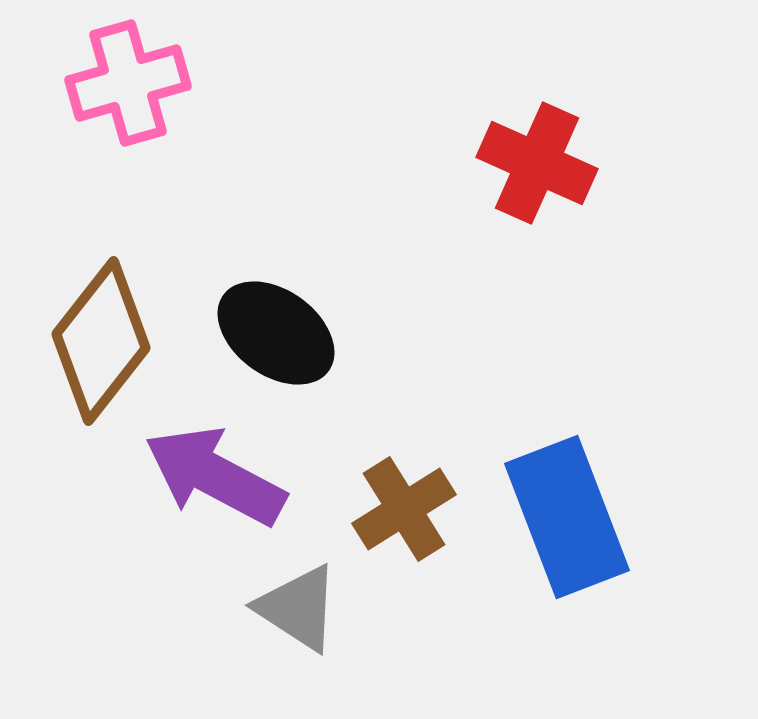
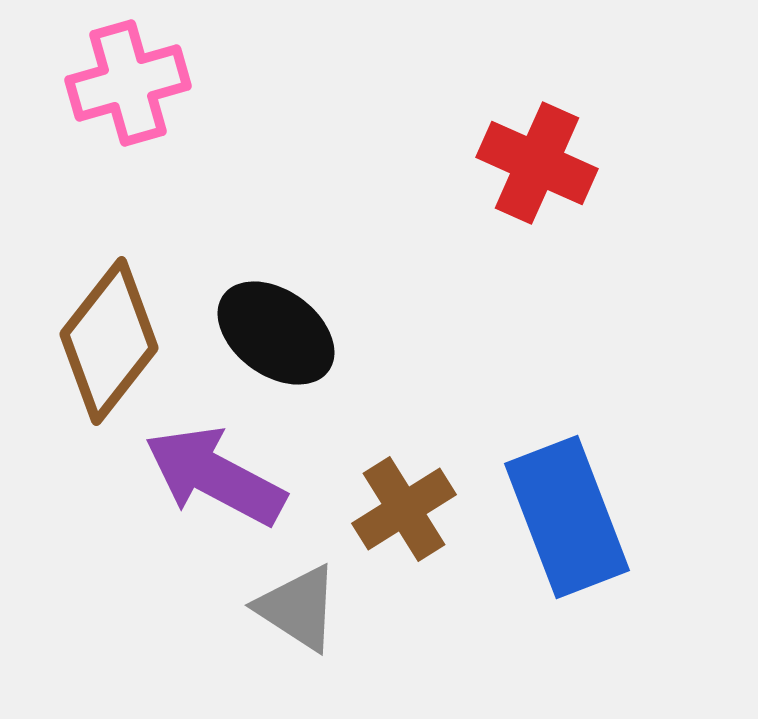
brown diamond: moved 8 px right
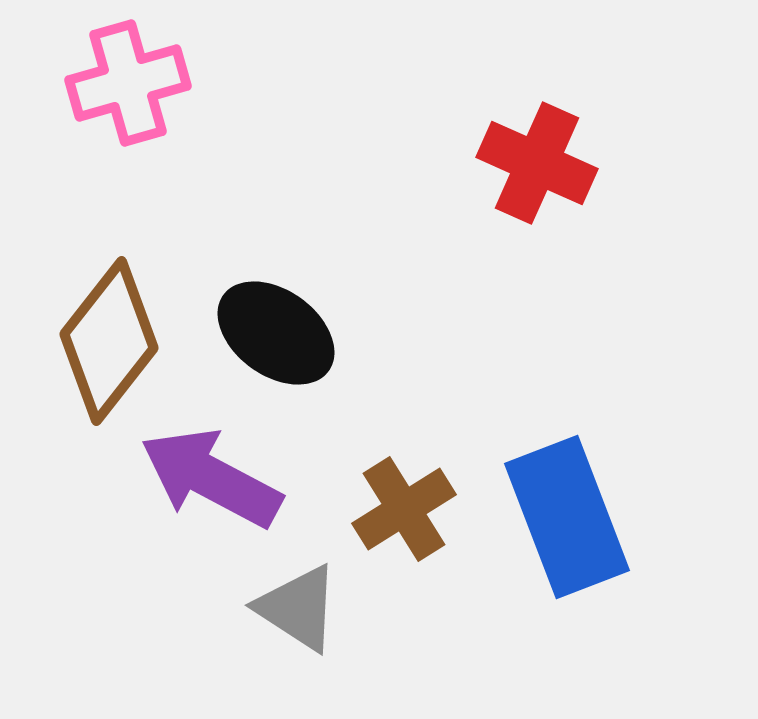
purple arrow: moved 4 px left, 2 px down
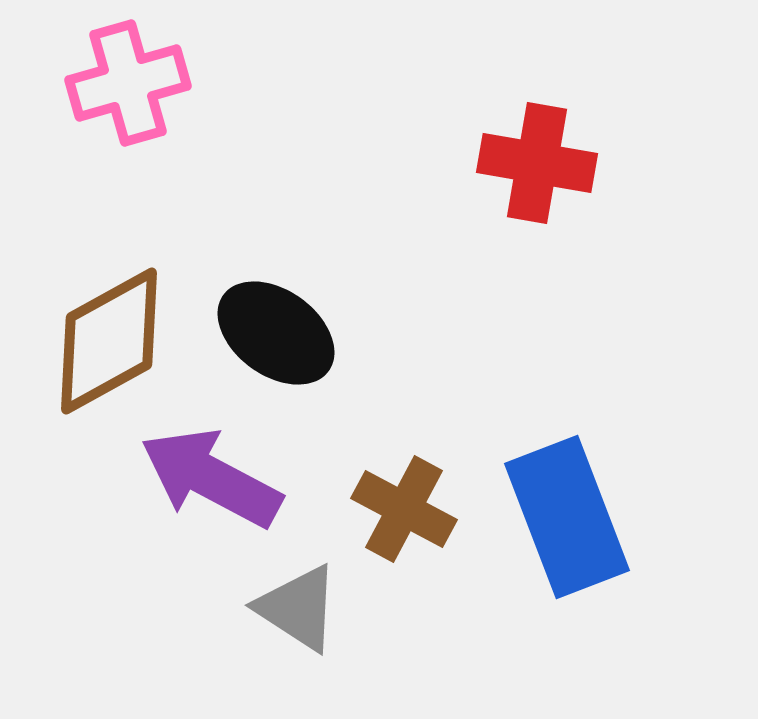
red cross: rotated 14 degrees counterclockwise
brown diamond: rotated 23 degrees clockwise
brown cross: rotated 30 degrees counterclockwise
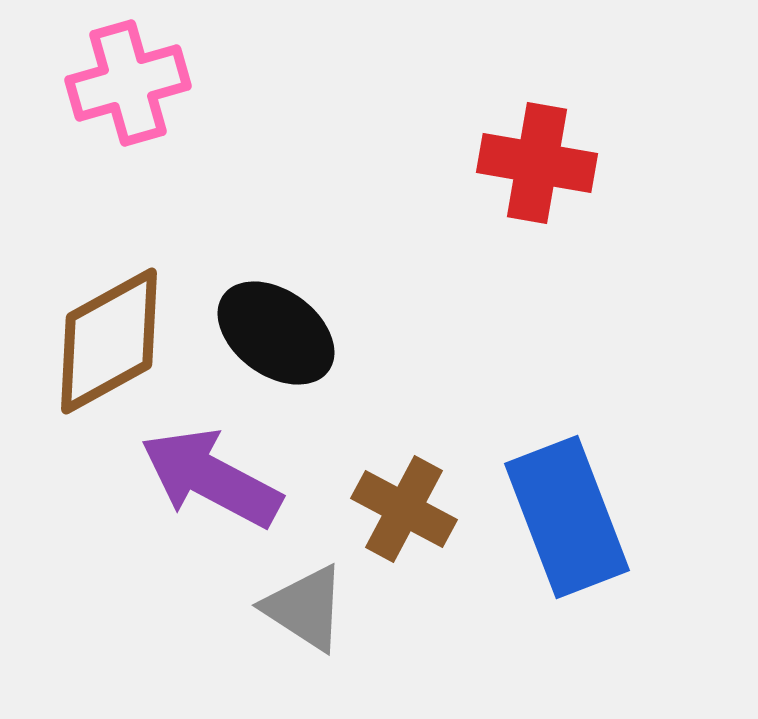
gray triangle: moved 7 px right
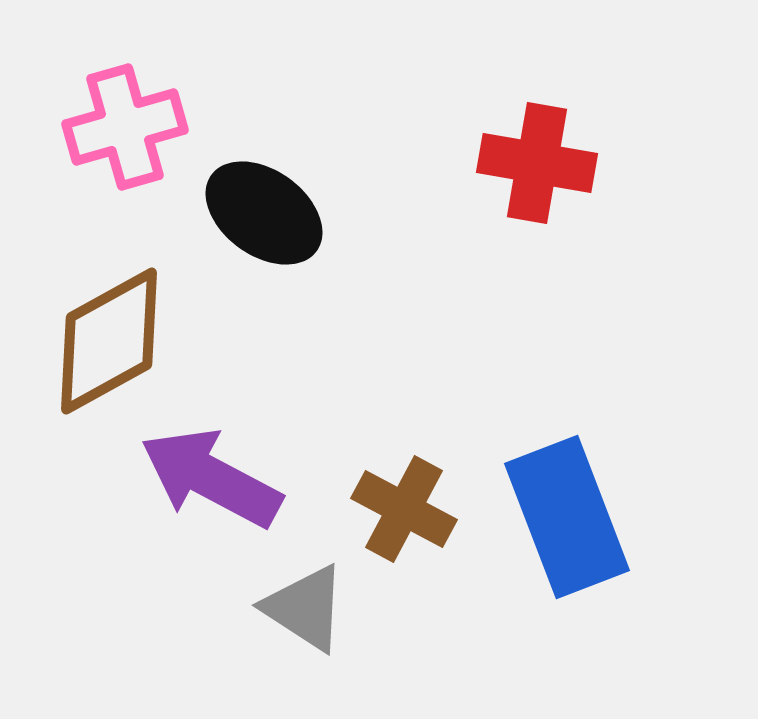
pink cross: moved 3 px left, 44 px down
black ellipse: moved 12 px left, 120 px up
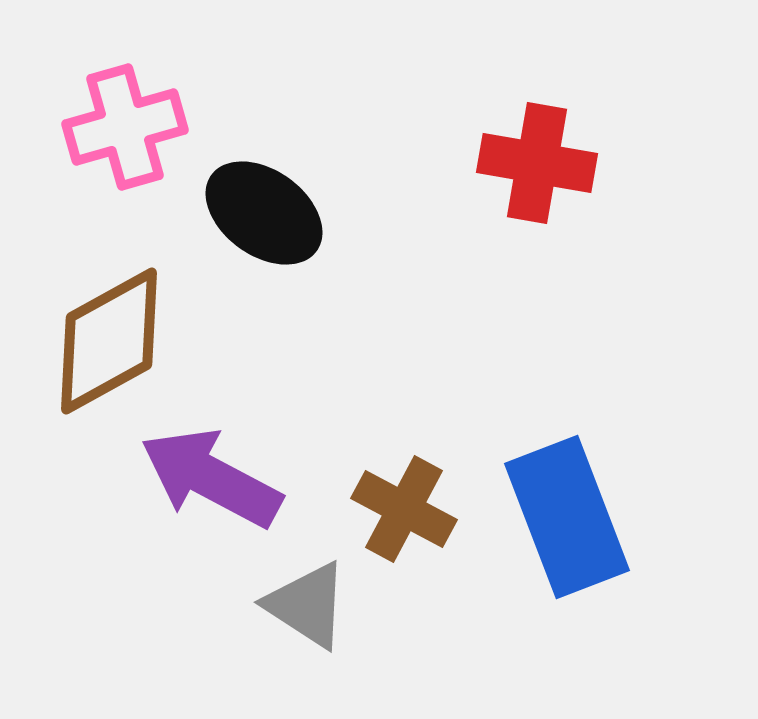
gray triangle: moved 2 px right, 3 px up
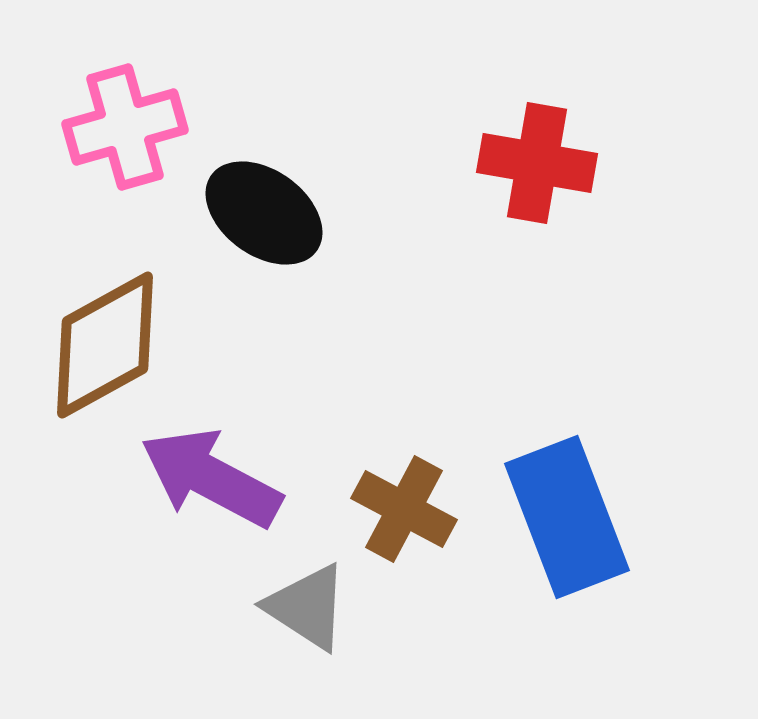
brown diamond: moved 4 px left, 4 px down
gray triangle: moved 2 px down
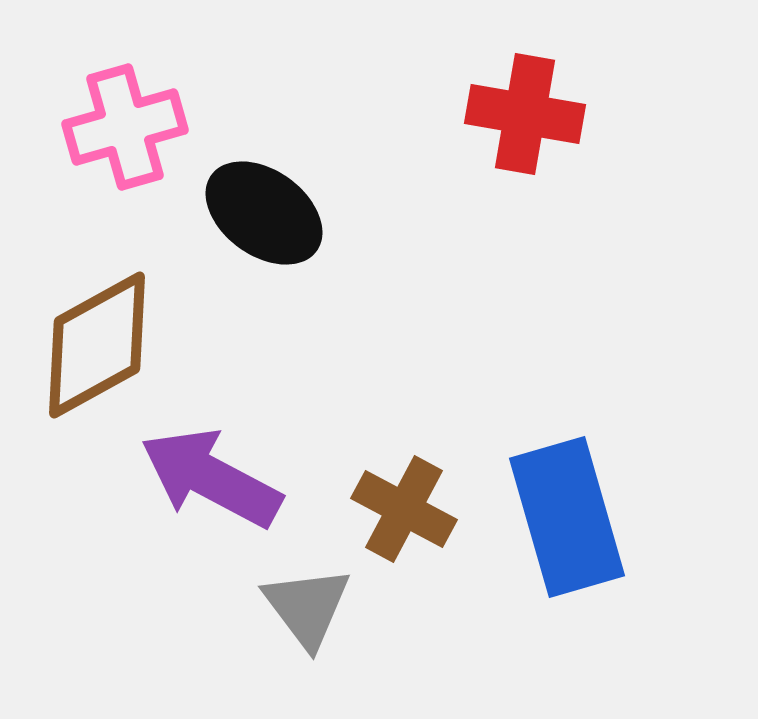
red cross: moved 12 px left, 49 px up
brown diamond: moved 8 px left
blue rectangle: rotated 5 degrees clockwise
gray triangle: rotated 20 degrees clockwise
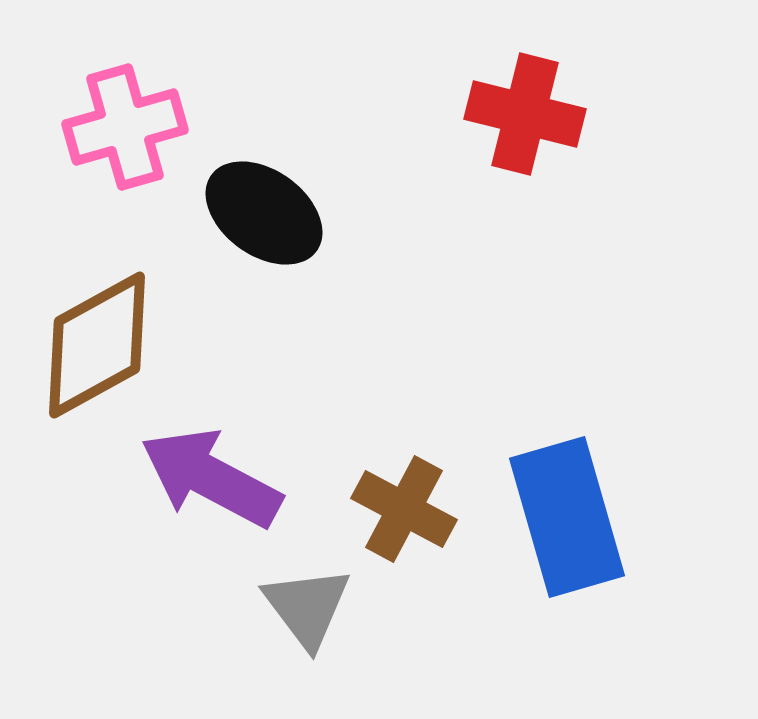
red cross: rotated 4 degrees clockwise
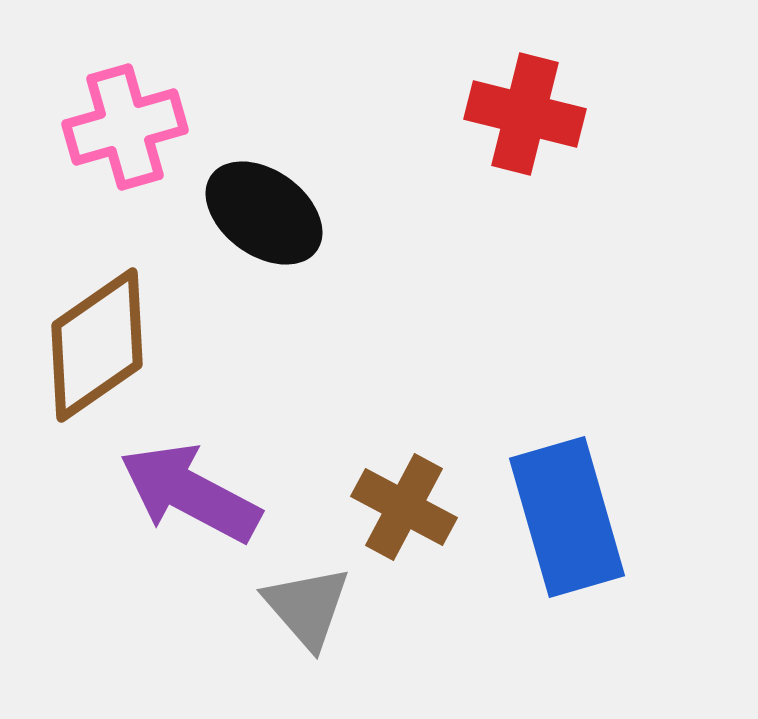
brown diamond: rotated 6 degrees counterclockwise
purple arrow: moved 21 px left, 15 px down
brown cross: moved 2 px up
gray triangle: rotated 4 degrees counterclockwise
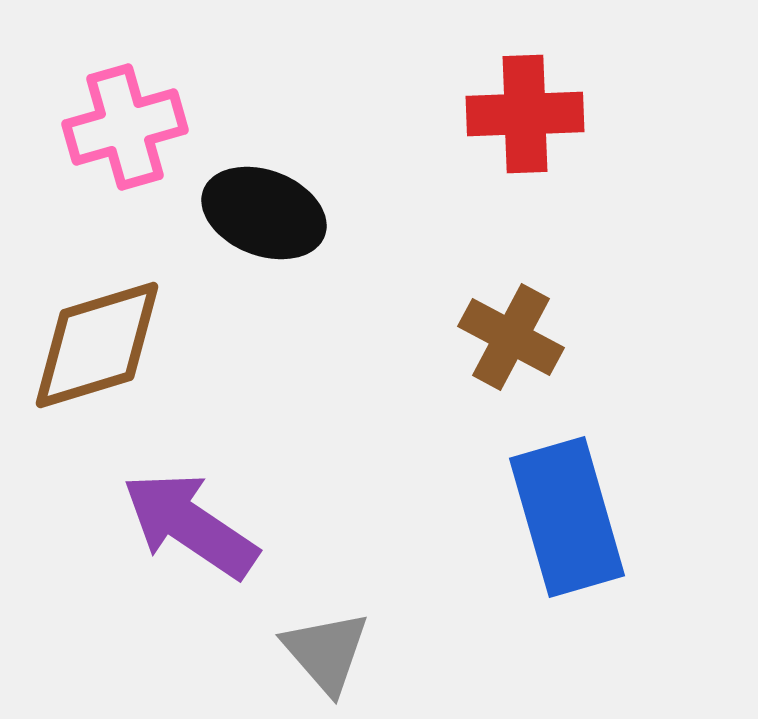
red cross: rotated 16 degrees counterclockwise
black ellipse: rotated 15 degrees counterclockwise
brown diamond: rotated 18 degrees clockwise
purple arrow: moved 32 px down; rotated 6 degrees clockwise
brown cross: moved 107 px right, 170 px up
gray triangle: moved 19 px right, 45 px down
